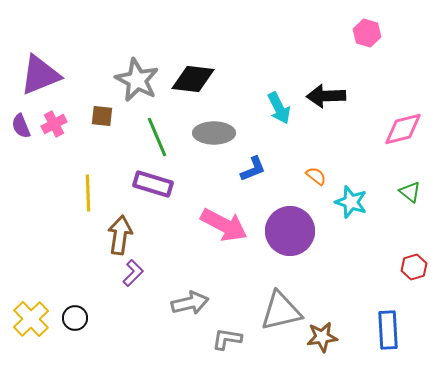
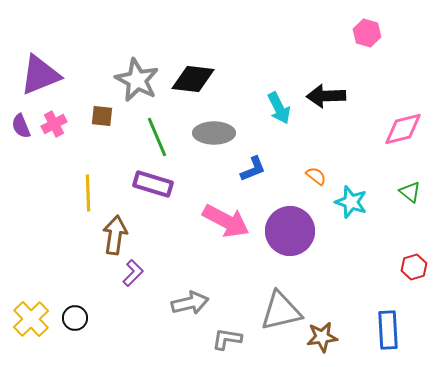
pink arrow: moved 2 px right, 4 px up
brown arrow: moved 5 px left
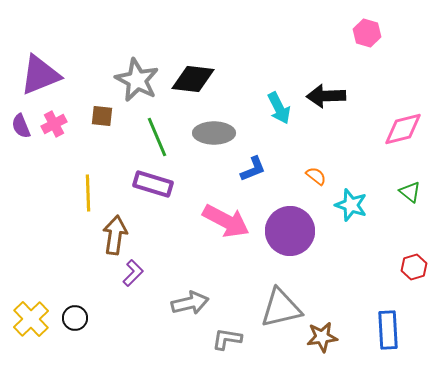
cyan star: moved 3 px down
gray triangle: moved 3 px up
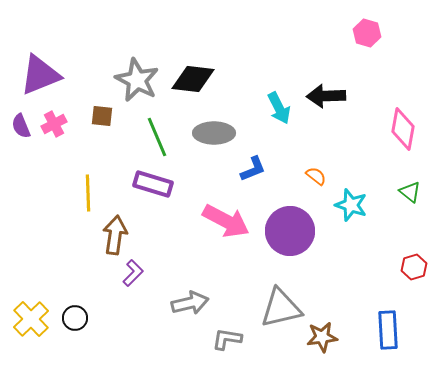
pink diamond: rotated 66 degrees counterclockwise
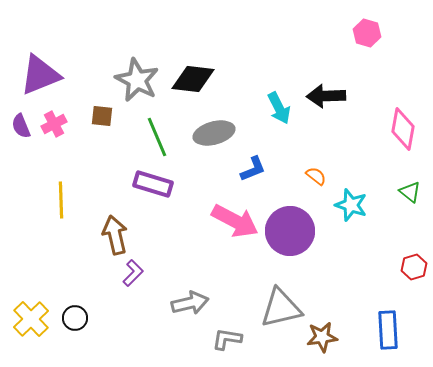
gray ellipse: rotated 15 degrees counterclockwise
yellow line: moved 27 px left, 7 px down
pink arrow: moved 9 px right
brown arrow: rotated 21 degrees counterclockwise
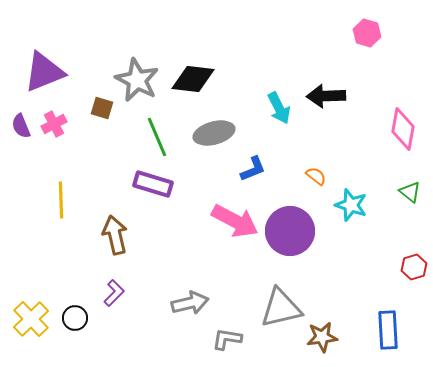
purple triangle: moved 4 px right, 3 px up
brown square: moved 8 px up; rotated 10 degrees clockwise
purple L-shape: moved 19 px left, 20 px down
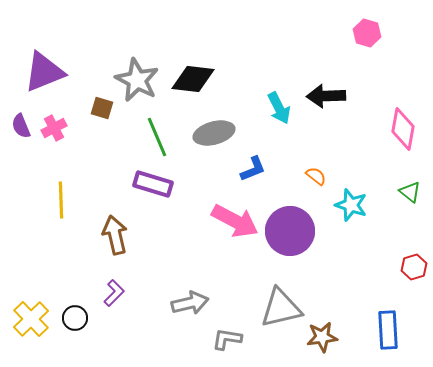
pink cross: moved 4 px down
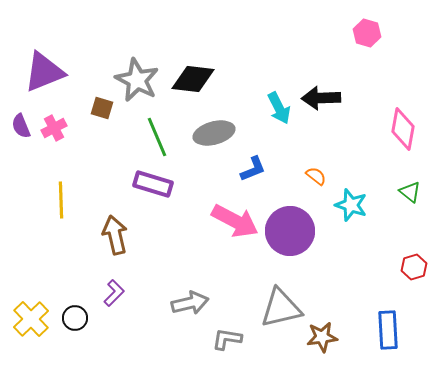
black arrow: moved 5 px left, 2 px down
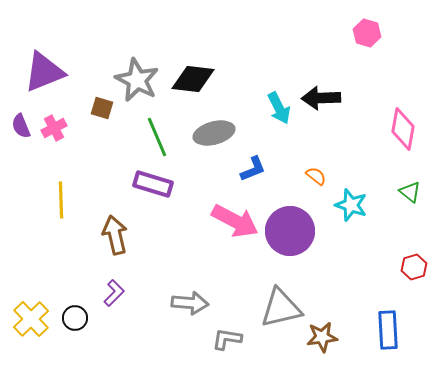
gray arrow: rotated 18 degrees clockwise
